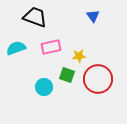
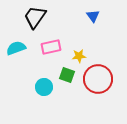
black trapezoid: rotated 75 degrees counterclockwise
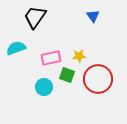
pink rectangle: moved 11 px down
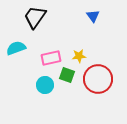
cyan circle: moved 1 px right, 2 px up
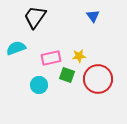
cyan circle: moved 6 px left
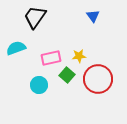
green square: rotated 21 degrees clockwise
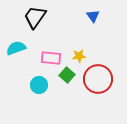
pink rectangle: rotated 18 degrees clockwise
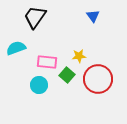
pink rectangle: moved 4 px left, 4 px down
